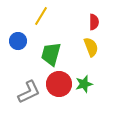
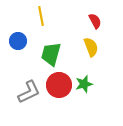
yellow line: rotated 42 degrees counterclockwise
red semicircle: moved 1 px right, 1 px up; rotated 28 degrees counterclockwise
red circle: moved 1 px down
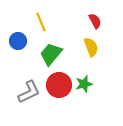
yellow line: moved 6 px down; rotated 12 degrees counterclockwise
green trapezoid: rotated 25 degrees clockwise
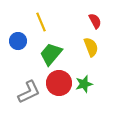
red circle: moved 2 px up
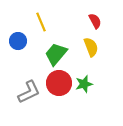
green trapezoid: moved 5 px right
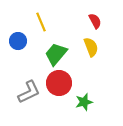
green star: moved 18 px down
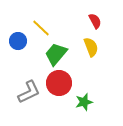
yellow line: moved 6 px down; rotated 24 degrees counterclockwise
